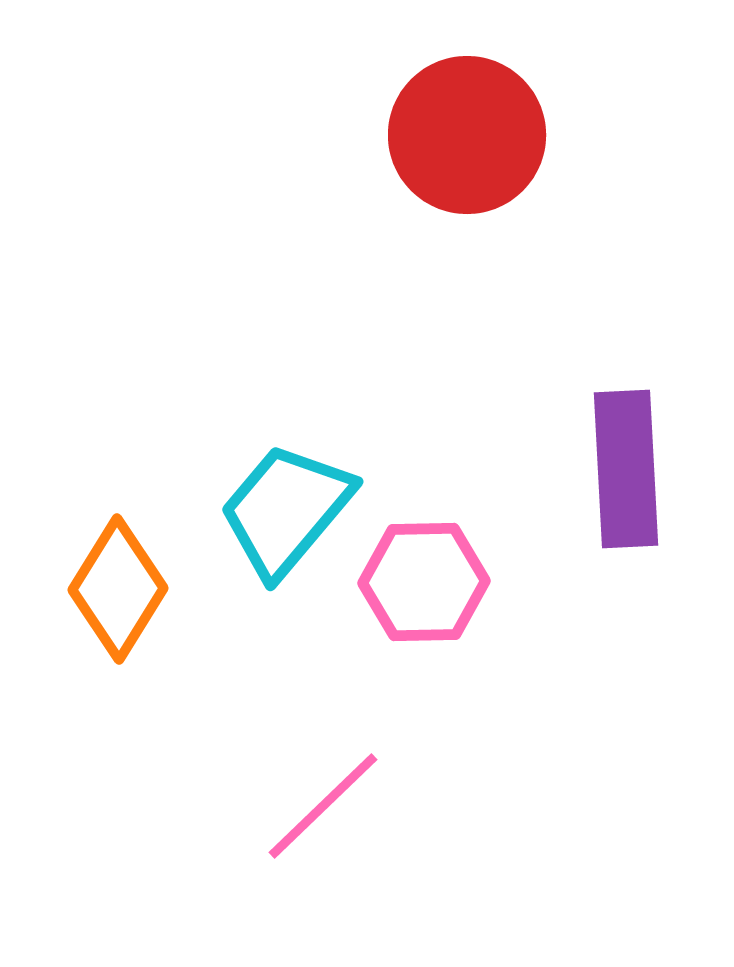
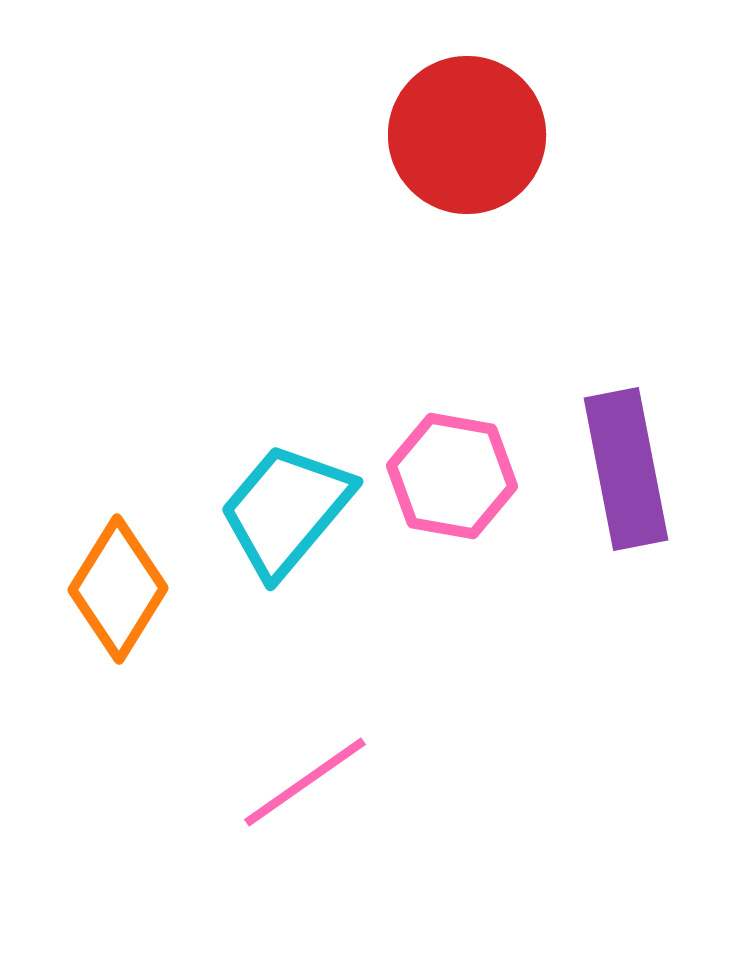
purple rectangle: rotated 8 degrees counterclockwise
pink hexagon: moved 28 px right, 106 px up; rotated 11 degrees clockwise
pink line: moved 18 px left, 24 px up; rotated 9 degrees clockwise
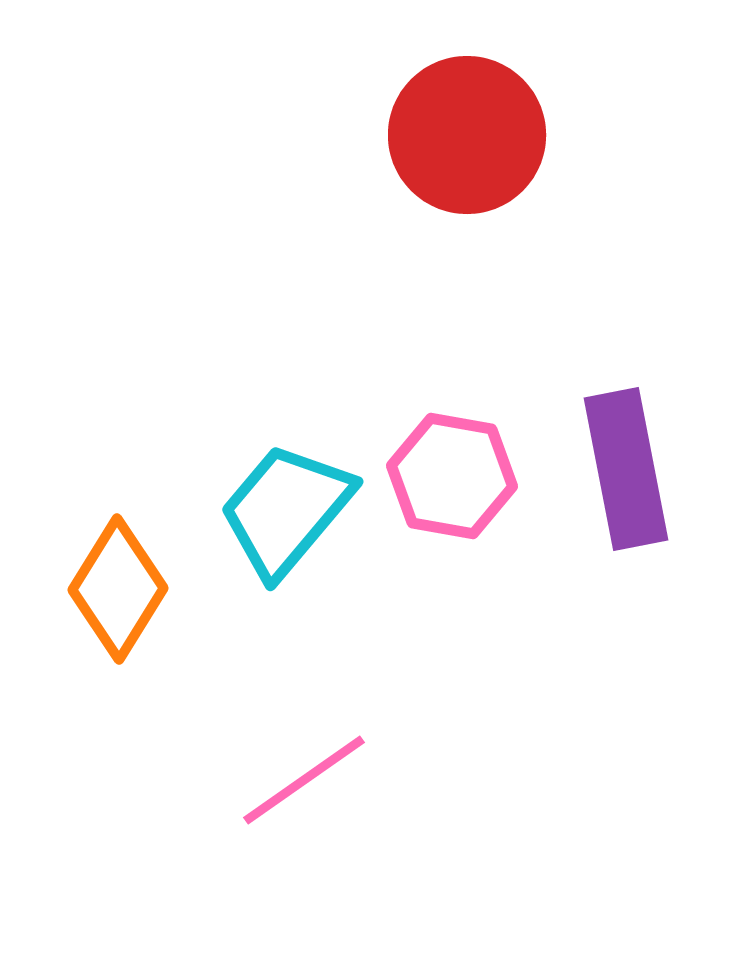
pink line: moved 1 px left, 2 px up
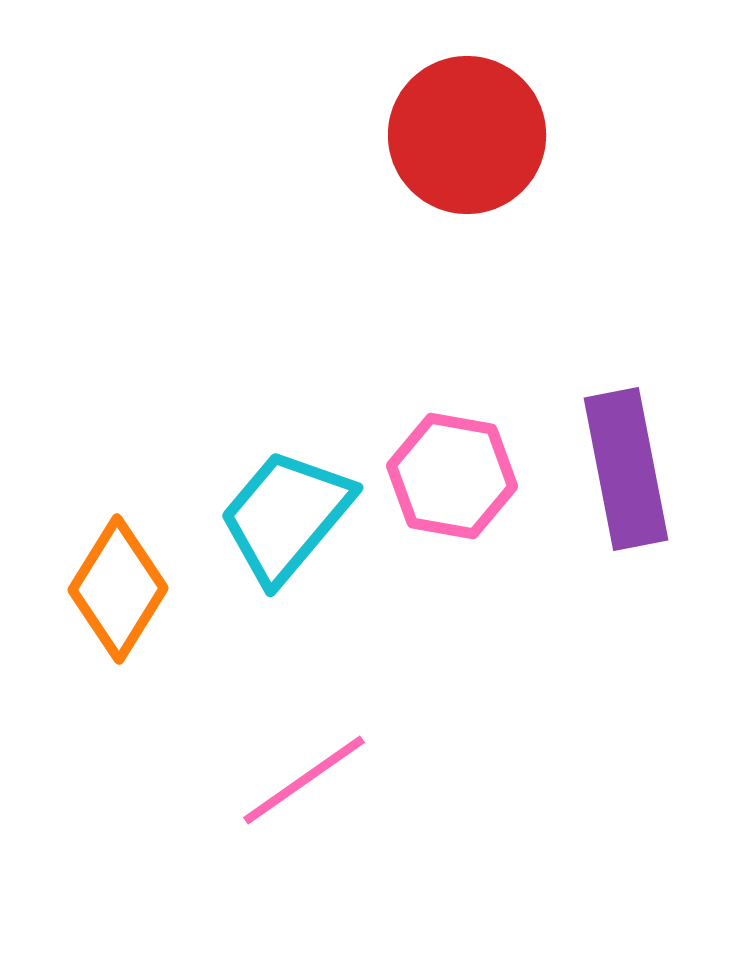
cyan trapezoid: moved 6 px down
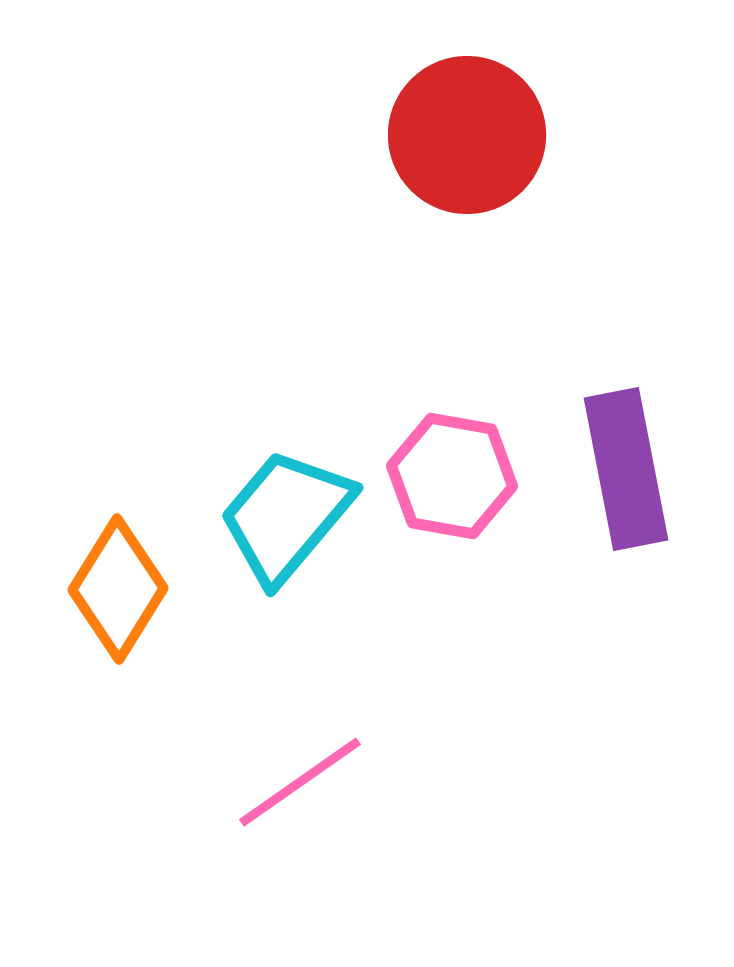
pink line: moved 4 px left, 2 px down
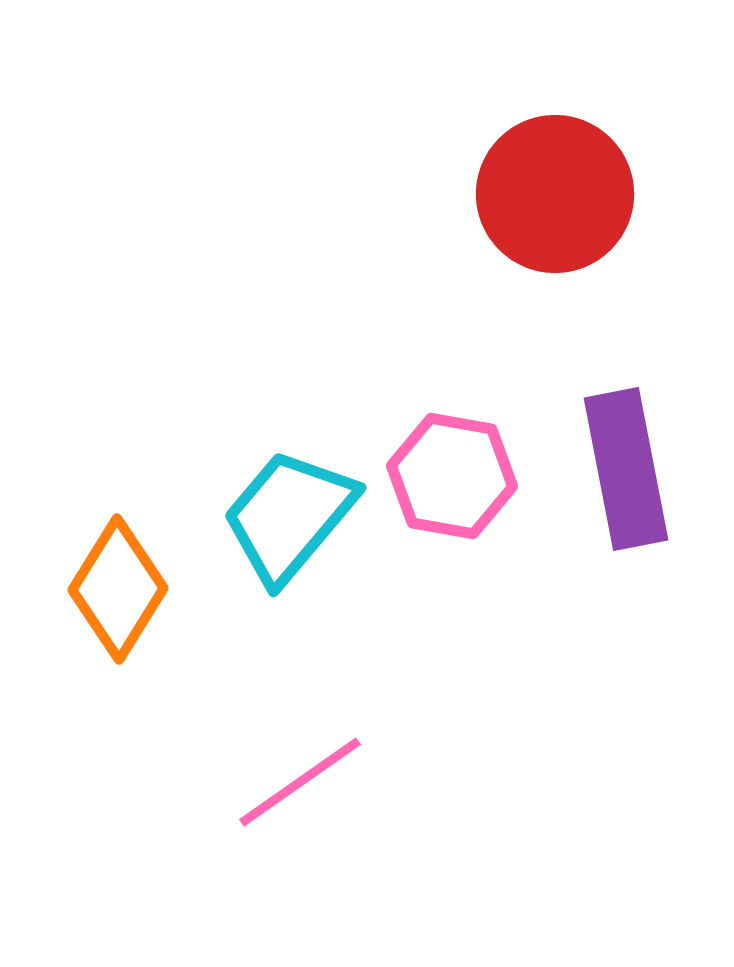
red circle: moved 88 px right, 59 px down
cyan trapezoid: moved 3 px right
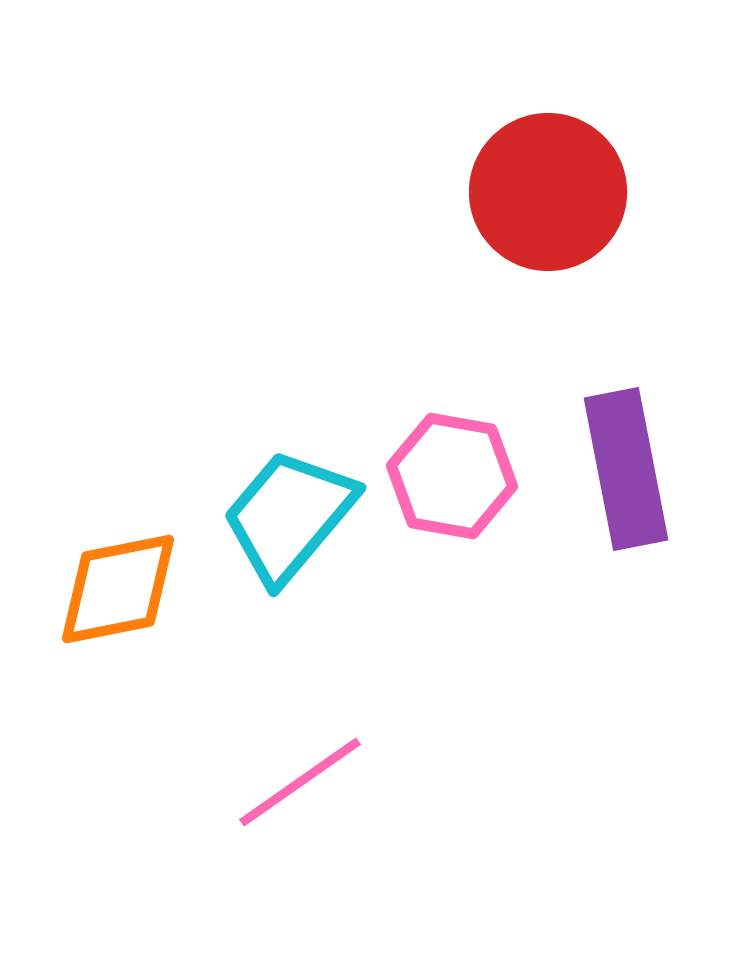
red circle: moved 7 px left, 2 px up
orange diamond: rotated 47 degrees clockwise
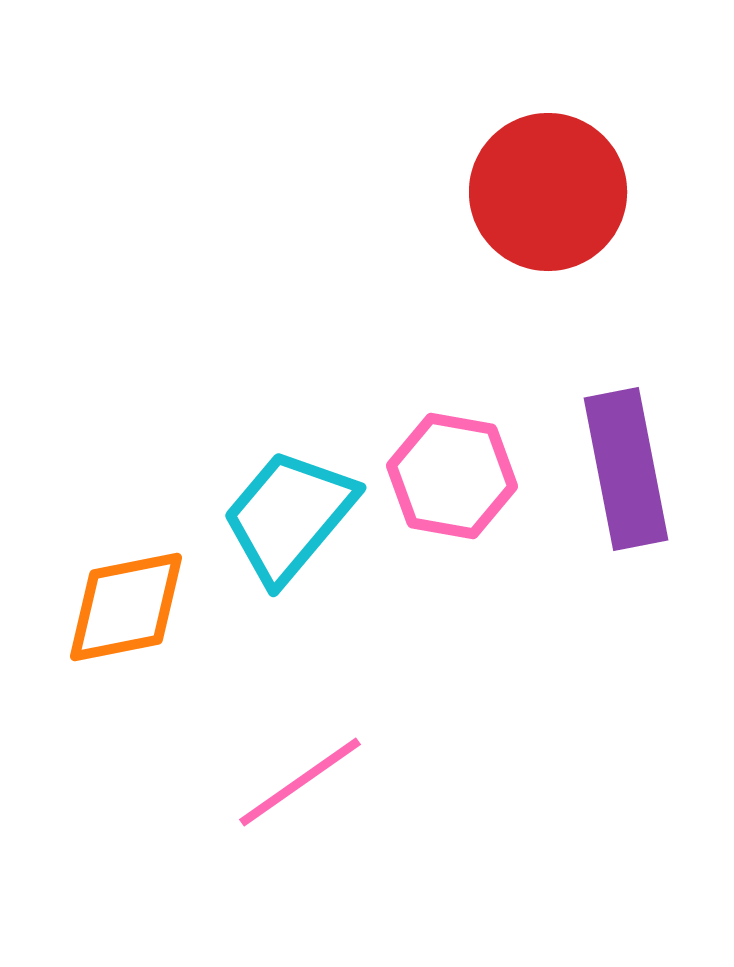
orange diamond: moved 8 px right, 18 px down
